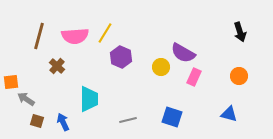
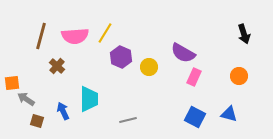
black arrow: moved 4 px right, 2 px down
brown line: moved 2 px right
yellow circle: moved 12 px left
orange square: moved 1 px right, 1 px down
blue square: moved 23 px right; rotated 10 degrees clockwise
blue arrow: moved 11 px up
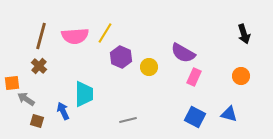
brown cross: moved 18 px left
orange circle: moved 2 px right
cyan trapezoid: moved 5 px left, 5 px up
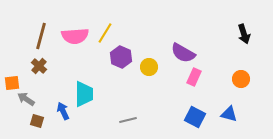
orange circle: moved 3 px down
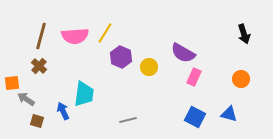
cyan trapezoid: rotated 8 degrees clockwise
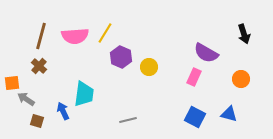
purple semicircle: moved 23 px right
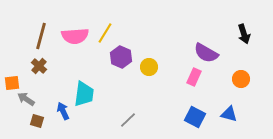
gray line: rotated 30 degrees counterclockwise
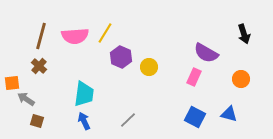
blue arrow: moved 21 px right, 10 px down
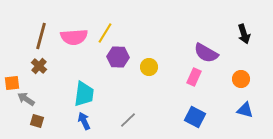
pink semicircle: moved 1 px left, 1 px down
purple hexagon: moved 3 px left; rotated 20 degrees counterclockwise
blue triangle: moved 16 px right, 4 px up
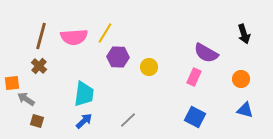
blue arrow: rotated 72 degrees clockwise
